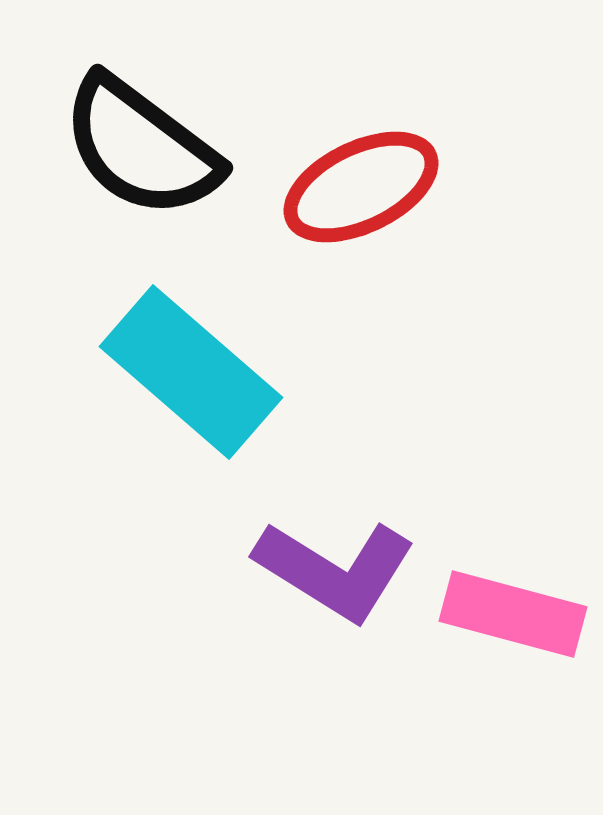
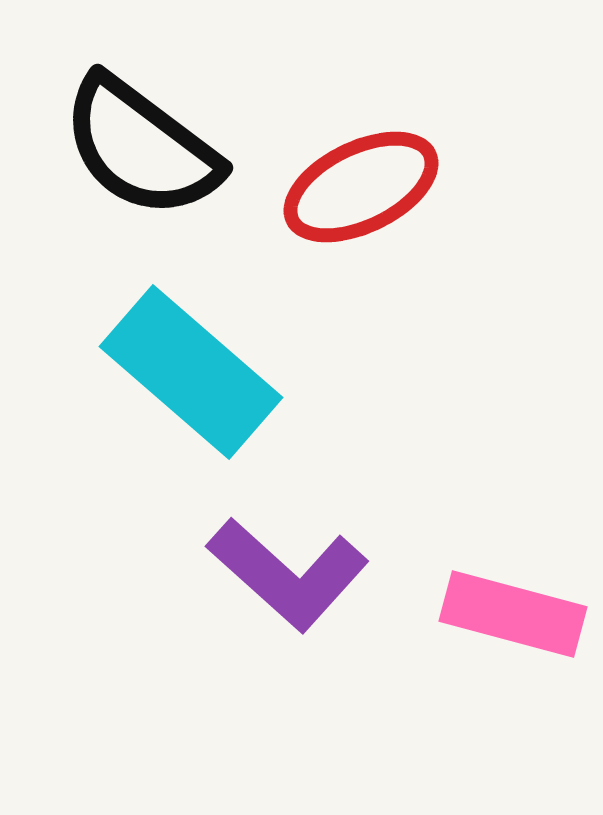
purple L-shape: moved 47 px left, 4 px down; rotated 10 degrees clockwise
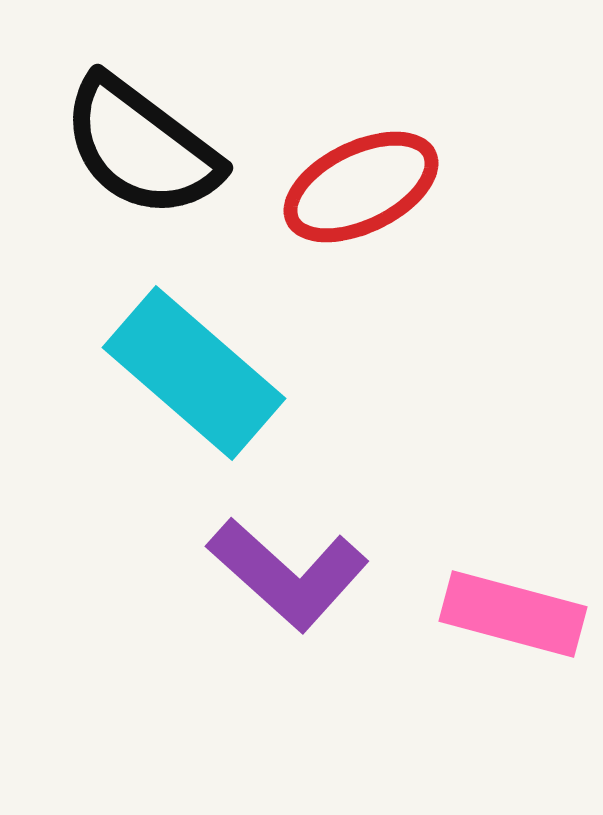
cyan rectangle: moved 3 px right, 1 px down
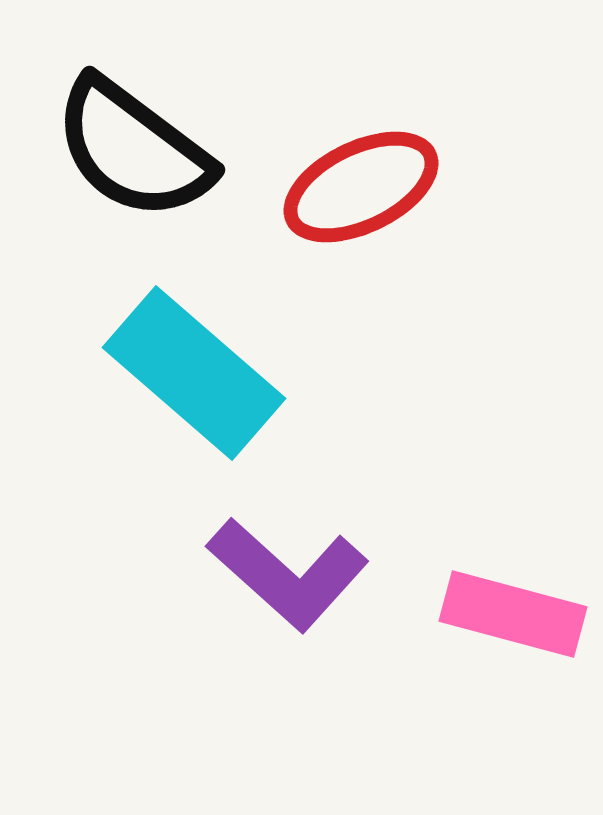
black semicircle: moved 8 px left, 2 px down
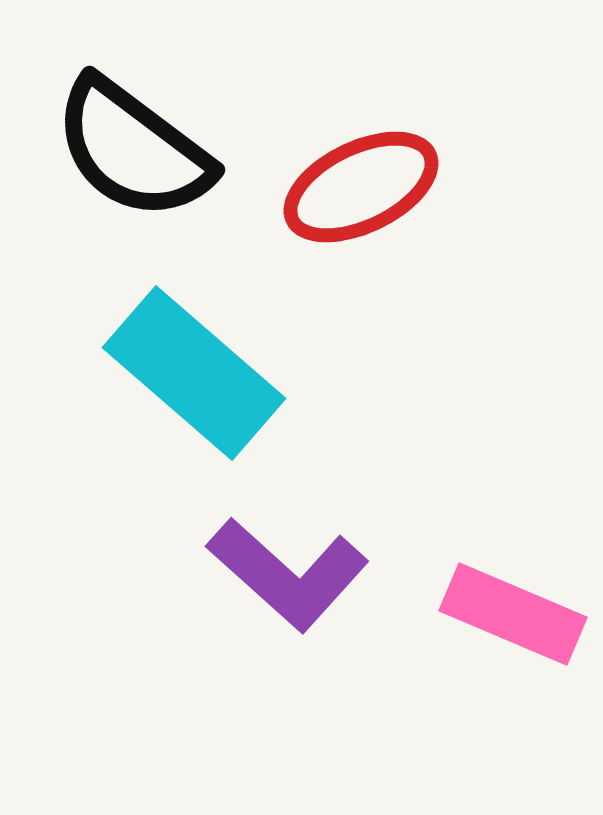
pink rectangle: rotated 8 degrees clockwise
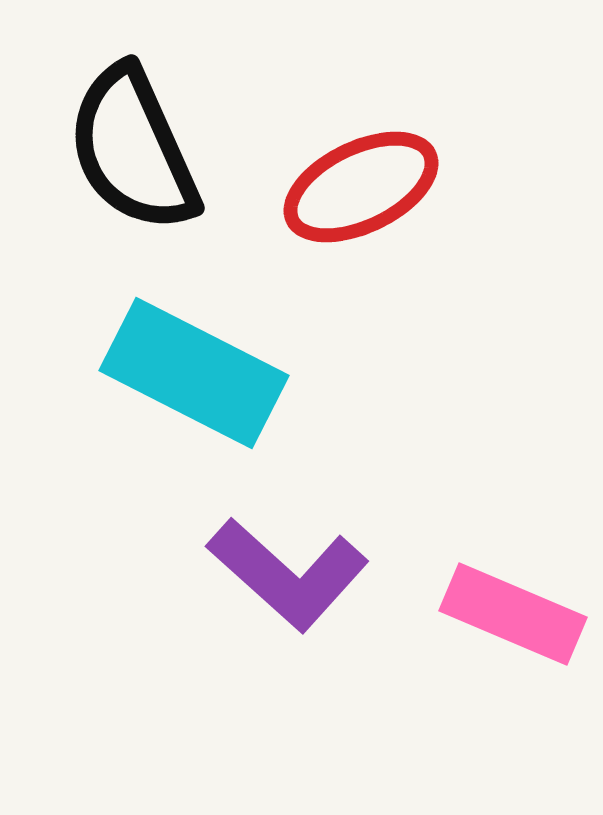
black semicircle: rotated 29 degrees clockwise
cyan rectangle: rotated 14 degrees counterclockwise
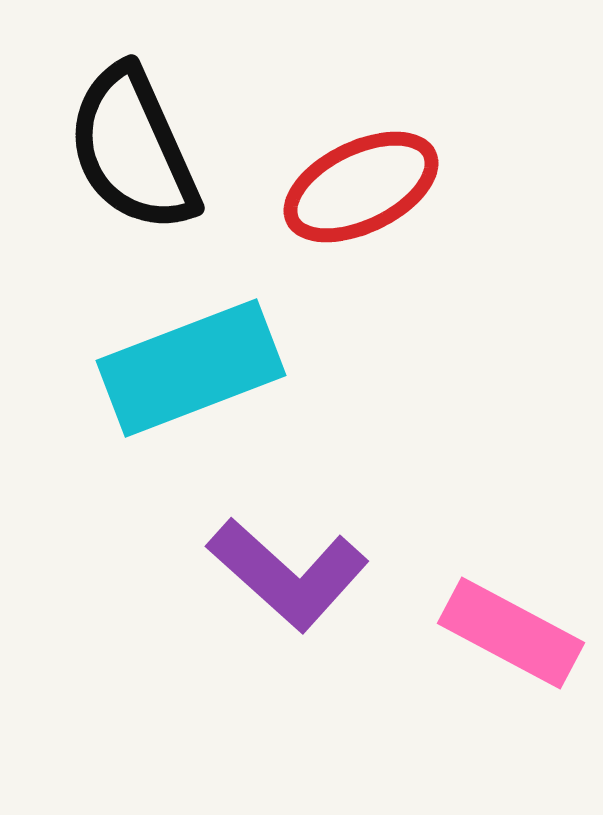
cyan rectangle: moved 3 px left, 5 px up; rotated 48 degrees counterclockwise
pink rectangle: moved 2 px left, 19 px down; rotated 5 degrees clockwise
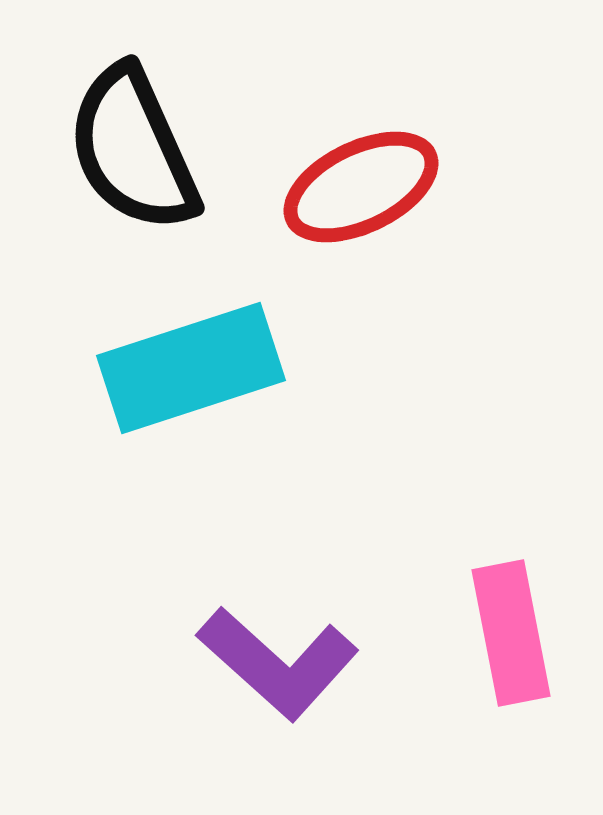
cyan rectangle: rotated 3 degrees clockwise
purple L-shape: moved 10 px left, 89 px down
pink rectangle: rotated 51 degrees clockwise
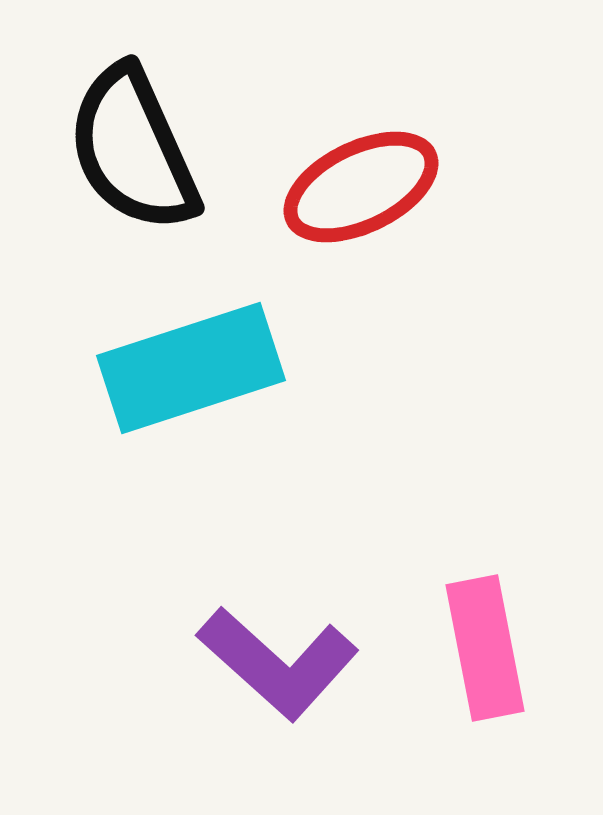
pink rectangle: moved 26 px left, 15 px down
